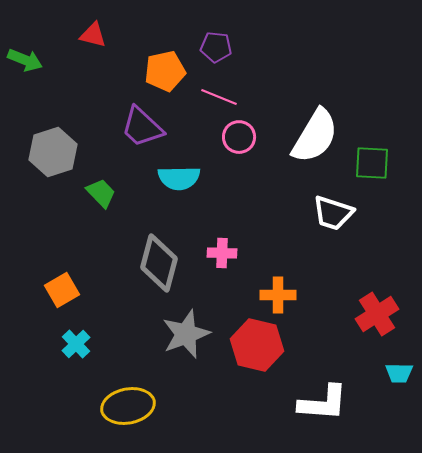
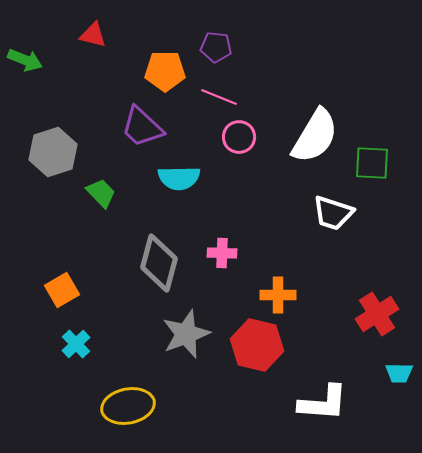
orange pentagon: rotated 12 degrees clockwise
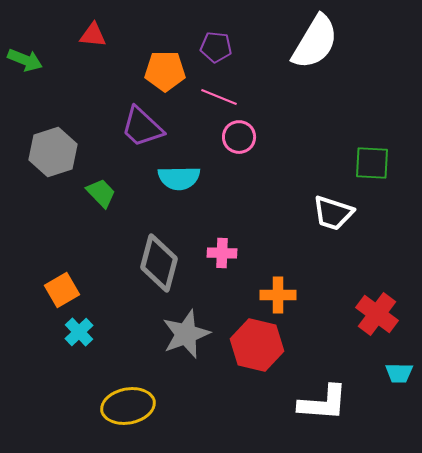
red triangle: rotated 8 degrees counterclockwise
white semicircle: moved 94 px up
red cross: rotated 21 degrees counterclockwise
cyan cross: moved 3 px right, 12 px up
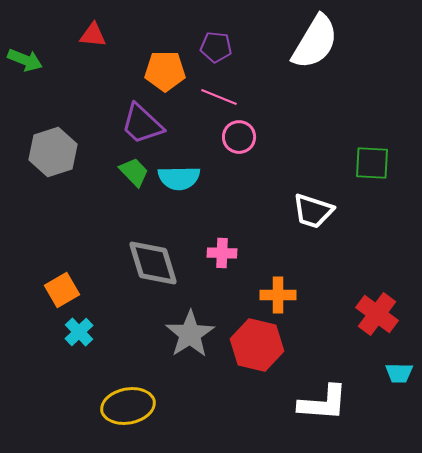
purple trapezoid: moved 3 px up
green trapezoid: moved 33 px right, 21 px up
white trapezoid: moved 20 px left, 2 px up
gray diamond: moved 6 px left; rotated 32 degrees counterclockwise
gray star: moved 4 px right; rotated 12 degrees counterclockwise
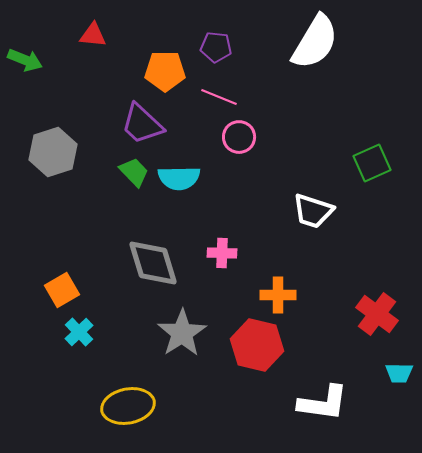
green square: rotated 27 degrees counterclockwise
gray star: moved 8 px left, 1 px up
white L-shape: rotated 4 degrees clockwise
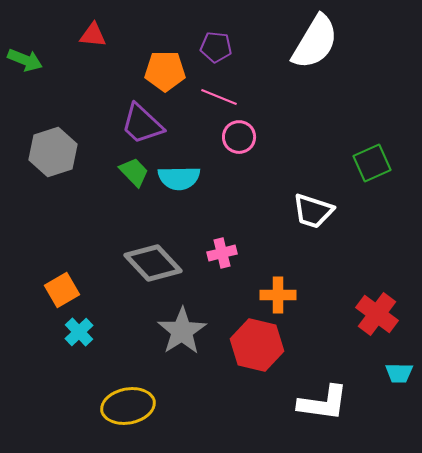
pink cross: rotated 16 degrees counterclockwise
gray diamond: rotated 26 degrees counterclockwise
gray star: moved 2 px up
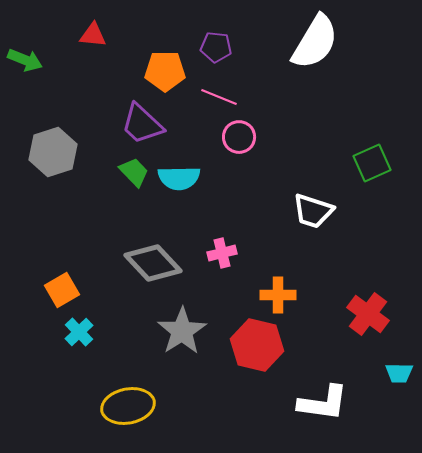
red cross: moved 9 px left
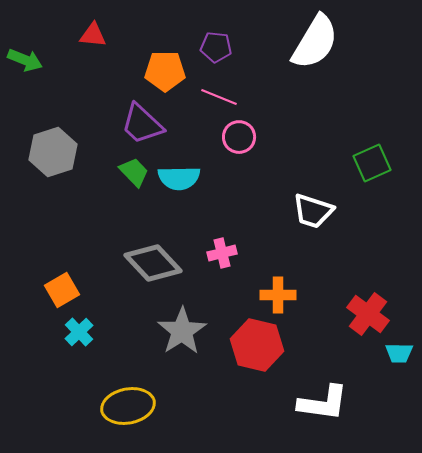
cyan trapezoid: moved 20 px up
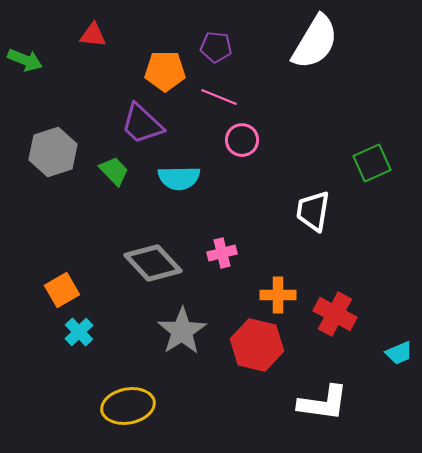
pink circle: moved 3 px right, 3 px down
green trapezoid: moved 20 px left, 1 px up
white trapezoid: rotated 81 degrees clockwise
red cross: moved 33 px left; rotated 9 degrees counterclockwise
cyan trapezoid: rotated 24 degrees counterclockwise
